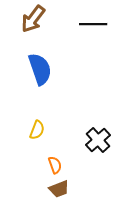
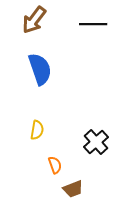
brown arrow: moved 1 px right, 1 px down
yellow semicircle: rotated 12 degrees counterclockwise
black cross: moved 2 px left, 2 px down
brown trapezoid: moved 14 px right
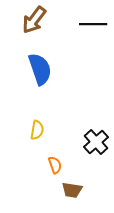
brown trapezoid: moved 1 px left, 1 px down; rotated 30 degrees clockwise
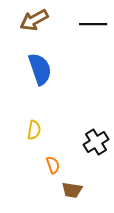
brown arrow: rotated 24 degrees clockwise
yellow semicircle: moved 3 px left
black cross: rotated 10 degrees clockwise
orange semicircle: moved 2 px left
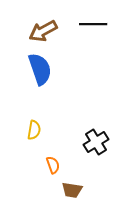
brown arrow: moved 9 px right, 11 px down
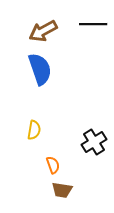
black cross: moved 2 px left
brown trapezoid: moved 10 px left
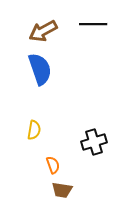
black cross: rotated 15 degrees clockwise
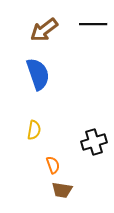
brown arrow: moved 1 px right, 1 px up; rotated 8 degrees counterclockwise
blue semicircle: moved 2 px left, 5 px down
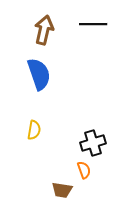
brown arrow: rotated 140 degrees clockwise
blue semicircle: moved 1 px right
black cross: moved 1 px left, 1 px down
orange semicircle: moved 31 px right, 5 px down
